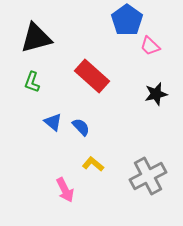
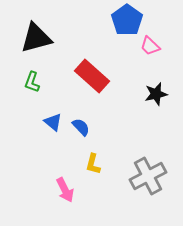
yellow L-shape: rotated 115 degrees counterclockwise
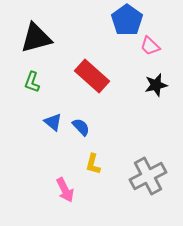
black star: moved 9 px up
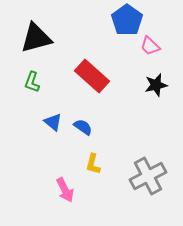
blue semicircle: moved 2 px right; rotated 12 degrees counterclockwise
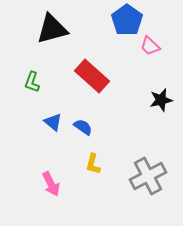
black triangle: moved 16 px right, 9 px up
black star: moved 5 px right, 15 px down
pink arrow: moved 14 px left, 6 px up
